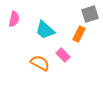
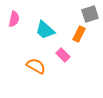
orange semicircle: moved 4 px left, 3 px down
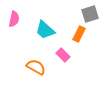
orange semicircle: moved 1 px down
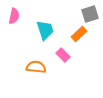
pink semicircle: moved 3 px up
cyan trapezoid: rotated 150 degrees counterclockwise
orange rectangle: rotated 21 degrees clockwise
orange semicircle: rotated 24 degrees counterclockwise
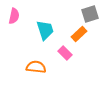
pink rectangle: moved 2 px right, 2 px up
